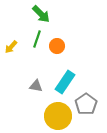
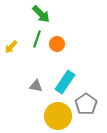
orange circle: moved 2 px up
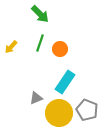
green arrow: moved 1 px left
green line: moved 3 px right, 4 px down
orange circle: moved 3 px right, 5 px down
gray triangle: moved 12 px down; rotated 32 degrees counterclockwise
gray pentagon: moved 1 px right, 6 px down; rotated 15 degrees counterclockwise
yellow circle: moved 1 px right, 3 px up
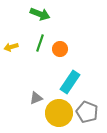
green arrow: rotated 24 degrees counterclockwise
yellow arrow: rotated 32 degrees clockwise
cyan rectangle: moved 5 px right
gray pentagon: moved 2 px down
